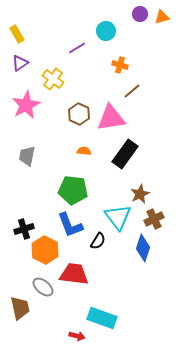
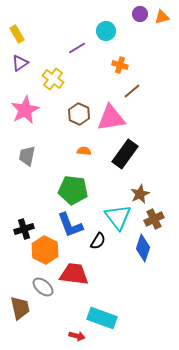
pink star: moved 1 px left, 5 px down
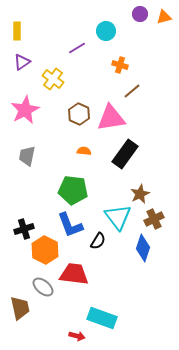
orange triangle: moved 2 px right
yellow rectangle: moved 3 px up; rotated 30 degrees clockwise
purple triangle: moved 2 px right, 1 px up
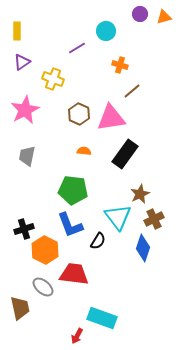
yellow cross: rotated 15 degrees counterclockwise
red arrow: rotated 105 degrees clockwise
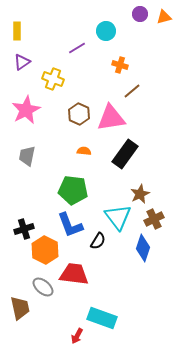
pink star: moved 1 px right
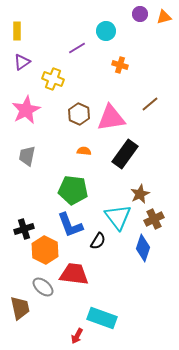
brown line: moved 18 px right, 13 px down
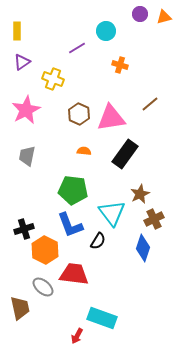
cyan triangle: moved 6 px left, 4 px up
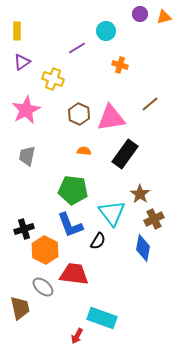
brown star: rotated 12 degrees counterclockwise
blue diamond: rotated 8 degrees counterclockwise
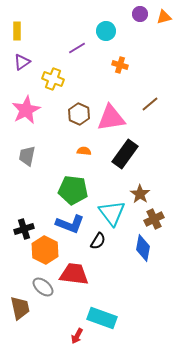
blue L-shape: moved 1 px up; rotated 48 degrees counterclockwise
